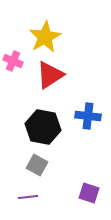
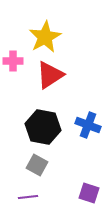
pink cross: rotated 24 degrees counterclockwise
blue cross: moved 9 px down; rotated 15 degrees clockwise
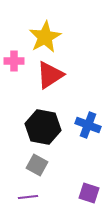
pink cross: moved 1 px right
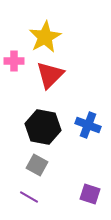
red triangle: rotated 12 degrees counterclockwise
purple square: moved 1 px right, 1 px down
purple line: moved 1 px right; rotated 36 degrees clockwise
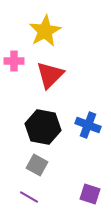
yellow star: moved 6 px up
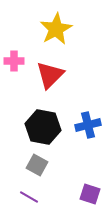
yellow star: moved 11 px right, 2 px up
blue cross: rotated 35 degrees counterclockwise
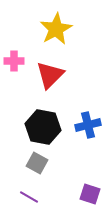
gray square: moved 2 px up
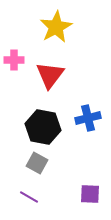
yellow star: moved 2 px up
pink cross: moved 1 px up
red triangle: rotated 8 degrees counterclockwise
blue cross: moved 7 px up
purple square: rotated 15 degrees counterclockwise
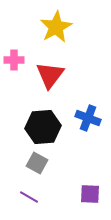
blue cross: rotated 35 degrees clockwise
black hexagon: rotated 16 degrees counterclockwise
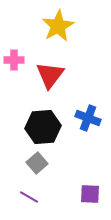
yellow star: moved 2 px right, 1 px up
gray square: rotated 20 degrees clockwise
